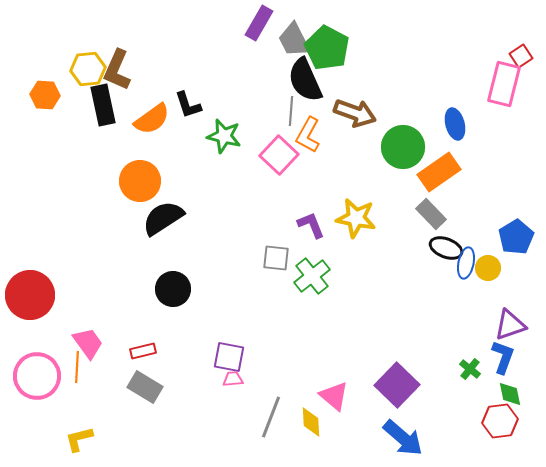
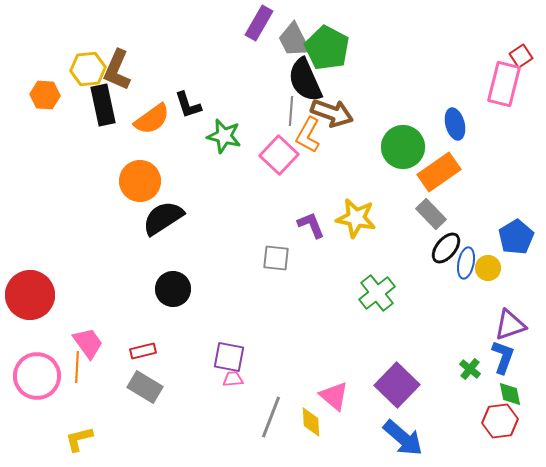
brown arrow at (355, 113): moved 23 px left
black ellipse at (446, 248): rotated 72 degrees counterclockwise
green cross at (312, 276): moved 65 px right, 17 px down
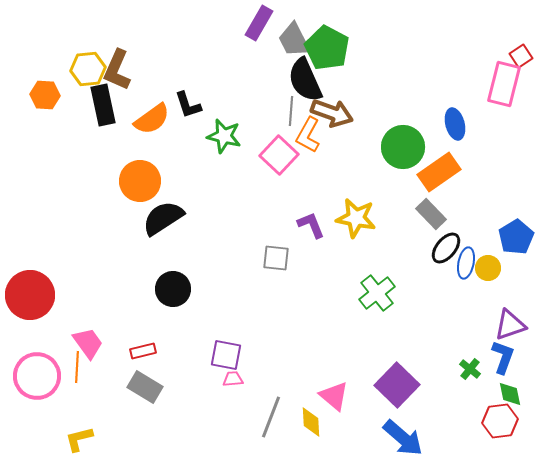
purple square at (229, 357): moved 3 px left, 2 px up
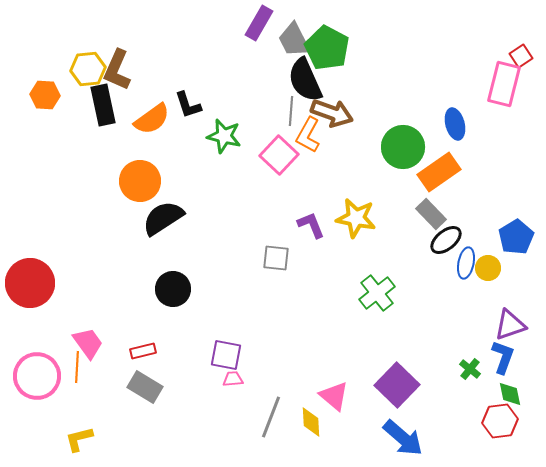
black ellipse at (446, 248): moved 8 px up; rotated 12 degrees clockwise
red circle at (30, 295): moved 12 px up
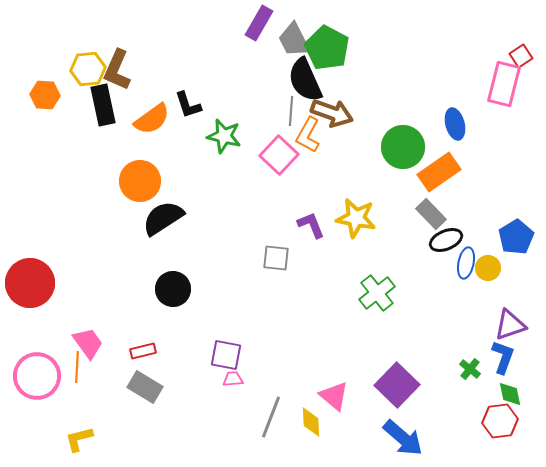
black ellipse at (446, 240): rotated 16 degrees clockwise
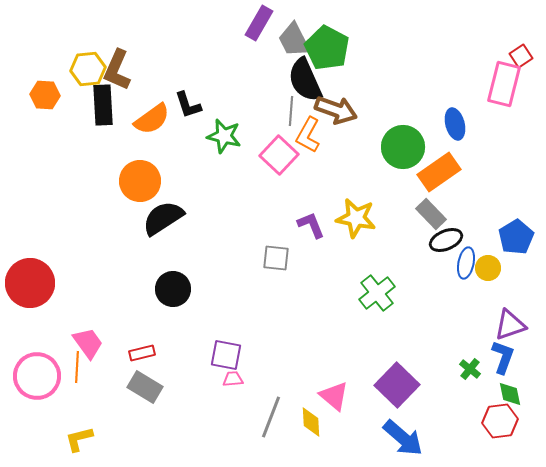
black rectangle at (103, 105): rotated 9 degrees clockwise
brown arrow at (332, 113): moved 4 px right, 3 px up
red rectangle at (143, 351): moved 1 px left, 2 px down
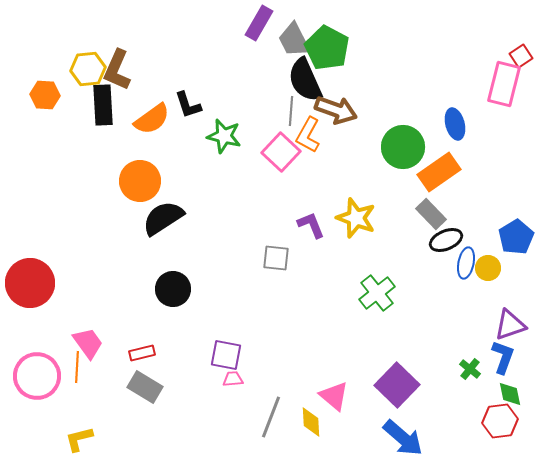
pink square at (279, 155): moved 2 px right, 3 px up
yellow star at (356, 218): rotated 9 degrees clockwise
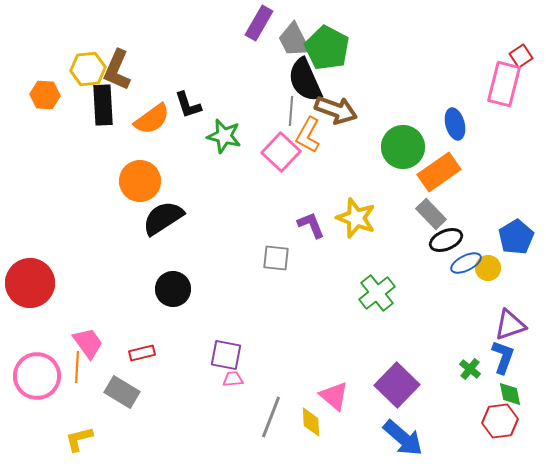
blue ellipse at (466, 263): rotated 52 degrees clockwise
gray rectangle at (145, 387): moved 23 px left, 5 px down
